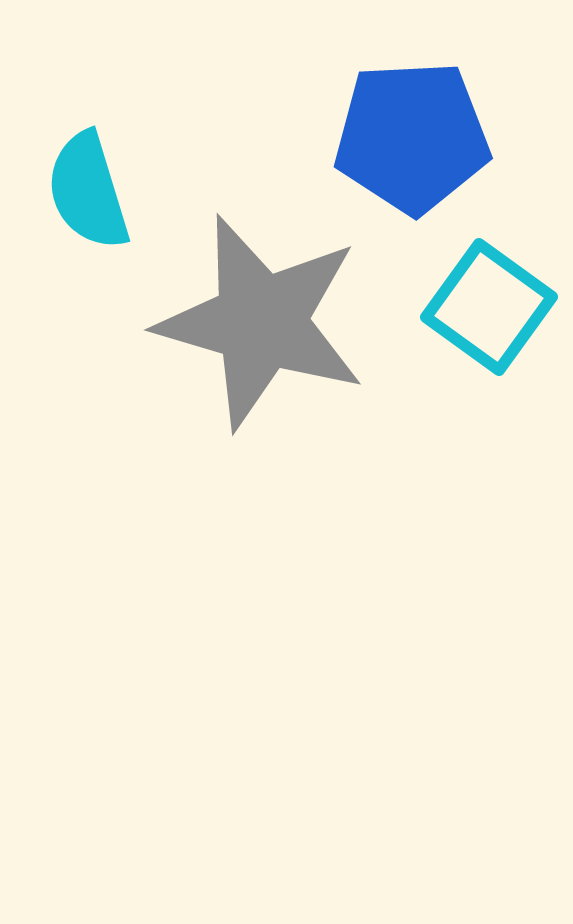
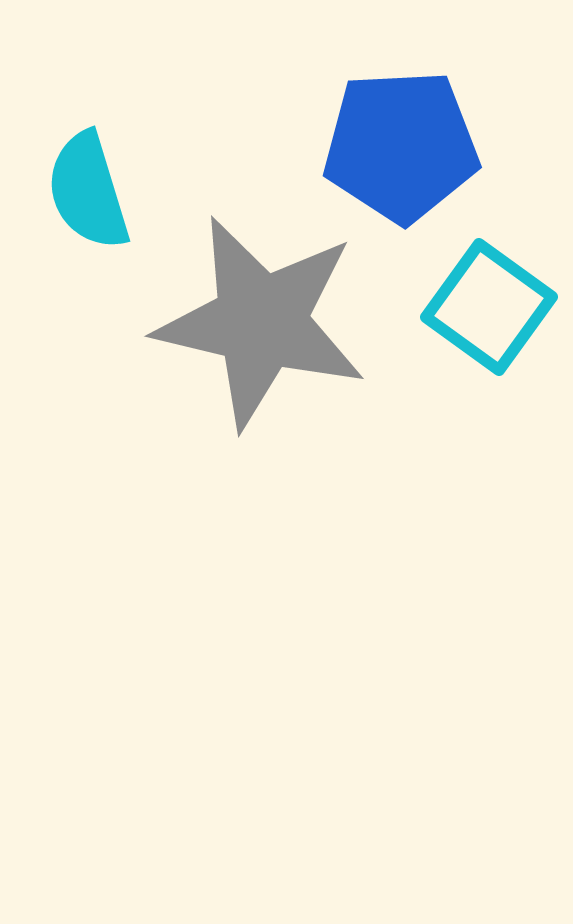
blue pentagon: moved 11 px left, 9 px down
gray star: rotated 3 degrees counterclockwise
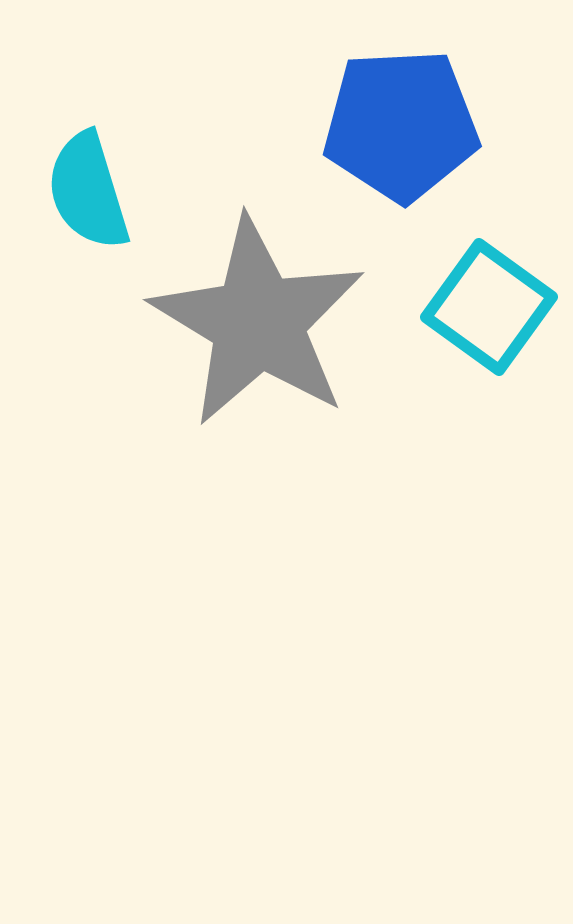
blue pentagon: moved 21 px up
gray star: moved 3 px left; rotated 18 degrees clockwise
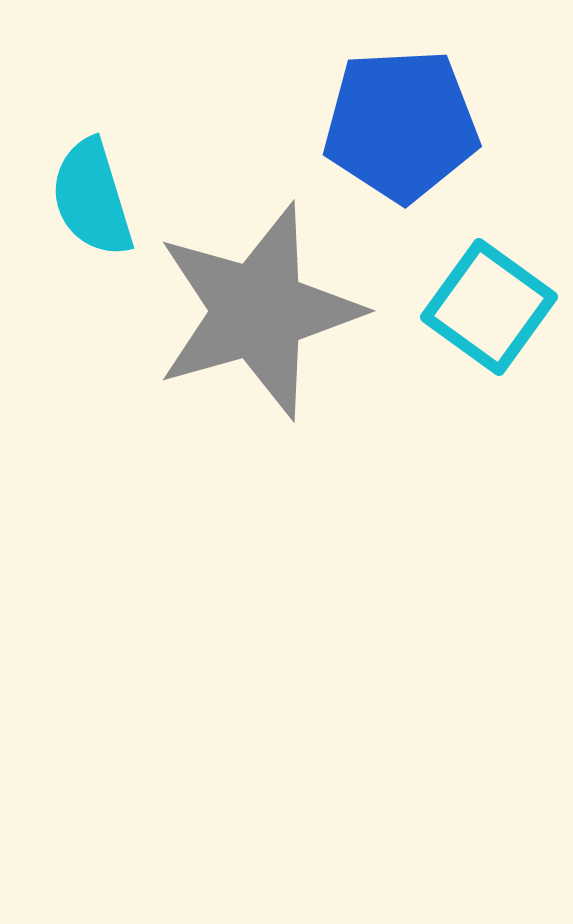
cyan semicircle: moved 4 px right, 7 px down
gray star: moved 11 px up; rotated 25 degrees clockwise
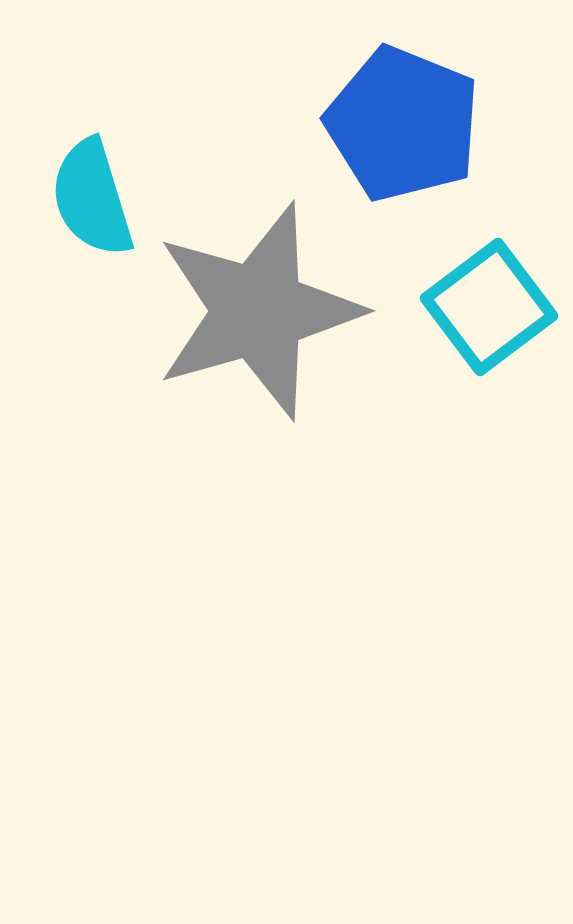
blue pentagon: moved 2 px right, 1 px up; rotated 25 degrees clockwise
cyan square: rotated 17 degrees clockwise
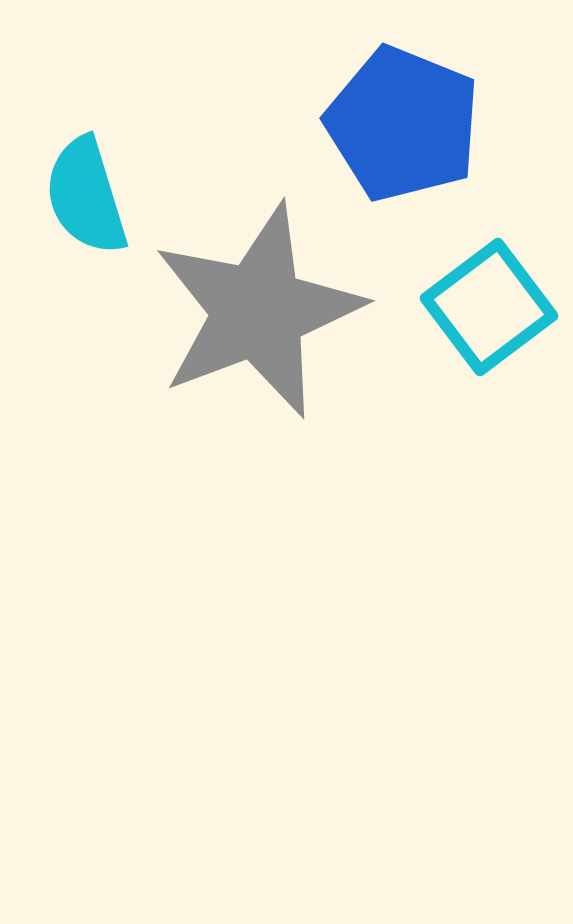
cyan semicircle: moved 6 px left, 2 px up
gray star: rotated 5 degrees counterclockwise
